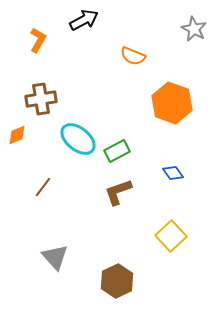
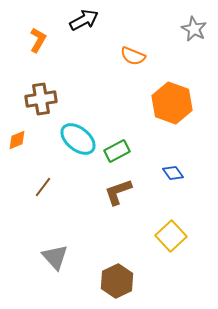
orange diamond: moved 5 px down
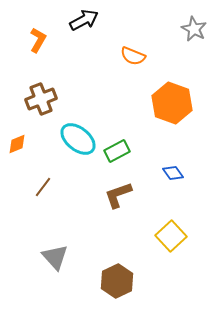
brown cross: rotated 12 degrees counterclockwise
orange diamond: moved 4 px down
brown L-shape: moved 3 px down
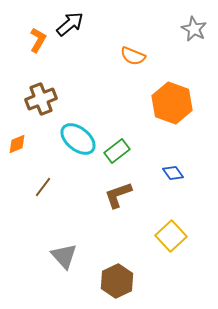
black arrow: moved 14 px left, 4 px down; rotated 12 degrees counterclockwise
green rectangle: rotated 10 degrees counterclockwise
gray triangle: moved 9 px right, 1 px up
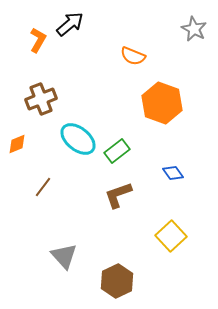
orange hexagon: moved 10 px left
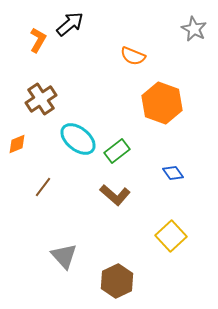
brown cross: rotated 12 degrees counterclockwise
brown L-shape: moved 3 px left; rotated 120 degrees counterclockwise
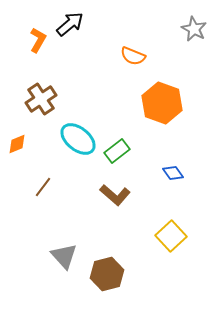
brown hexagon: moved 10 px left, 7 px up; rotated 12 degrees clockwise
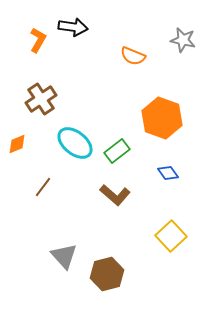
black arrow: moved 3 px right, 3 px down; rotated 48 degrees clockwise
gray star: moved 11 px left, 11 px down; rotated 15 degrees counterclockwise
orange hexagon: moved 15 px down
cyan ellipse: moved 3 px left, 4 px down
blue diamond: moved 5 px left
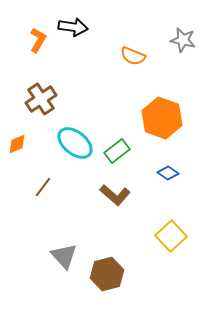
blue diamond: rotated 20 degrees counterclockwise
